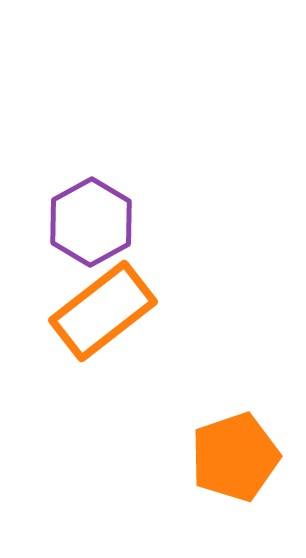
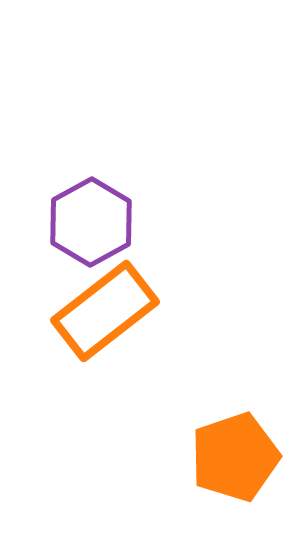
orange rectangle: moved 2 px right
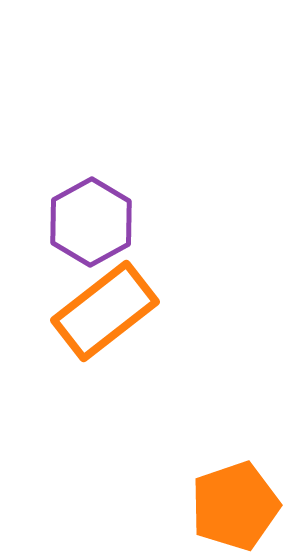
orange pentagon: moved 49 px down
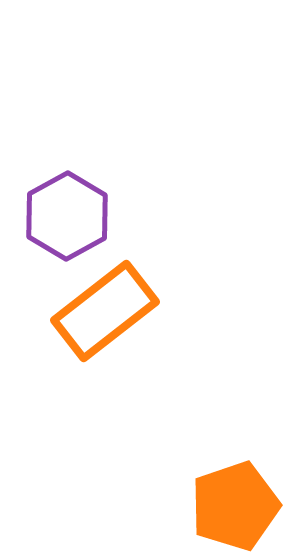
purple hexagon: moved 24 px left, 6 px up
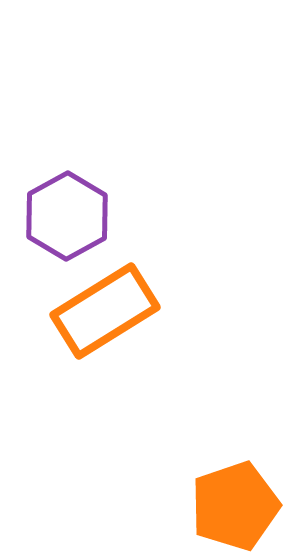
orange rectangle: rotated 6 degrees clockwise
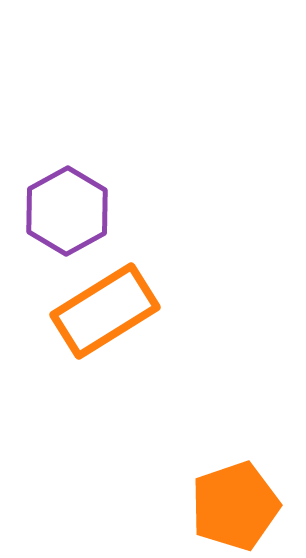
purple hexagon: moved 5 px up
